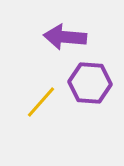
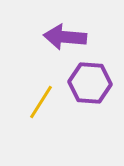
yellow line: rotated 9 degrees counterclockwise
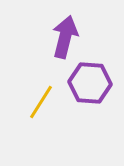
purple arrow: rotated 99 degrees clockwise
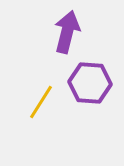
purple arrow: moved 2 px right, 5 px up
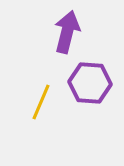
yellow line: rotated 9 degrees counterclockwise
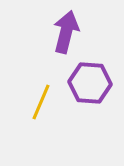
purple arrow: moved 1 px left
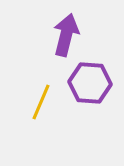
purple arrow: moved 3 px down
